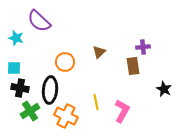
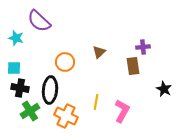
yellow line: rotated 21 degrees clockwise
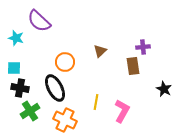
brown triangle: moved 1 px right, 1 px up
black ellipse: moved 5 px right, 2 px up; rotated 32 degrees counterclockwise
orange cross: moved 1 px left, 4 px down
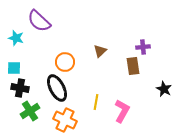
black ellipse: moved 2 px right
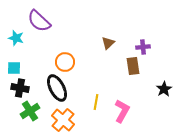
brown triangle: moved 8 px right, 8 px up
black star: rotated 14 degrees clockwise
orange cross: moved 2 px left; rotated 15 degrees clockwise
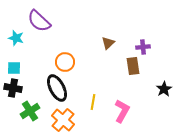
black cross: moved 7 px left
yellow line: moved 3 px left
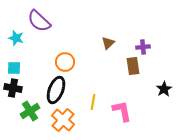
black ellipse: moved 1 px left, 2 px down; rotated 48 degrees clockwise
pink L-shape: rotated 40 degrees counterclockwise
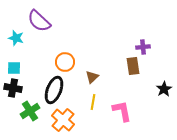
brown triangle: moved 16 px left, 34 px down
black ellipse: moved 2 px left
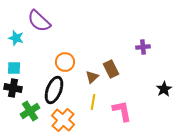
brown rectangle: moved 22 px left, 3 px down; rotated 18 degrees counterclockwise
